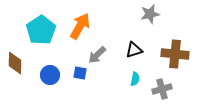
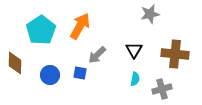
black triangle: rotated 42 degrees counterclockwise
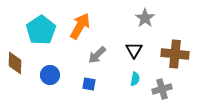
gray star: moved 5 px left, 4 px down; rotated 24 degrees counterclockwise
blue square: moved 9 px right, 11 px down
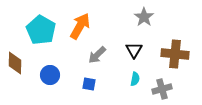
gray star: moved 1 px left, 1 px up
cyan pentagon: rotated 8 degrees counterclockwise
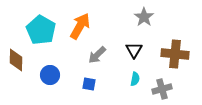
brown diamond: moved 1 px right, 3 px up
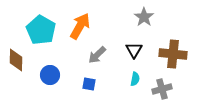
brown cross: moved 2 px left
